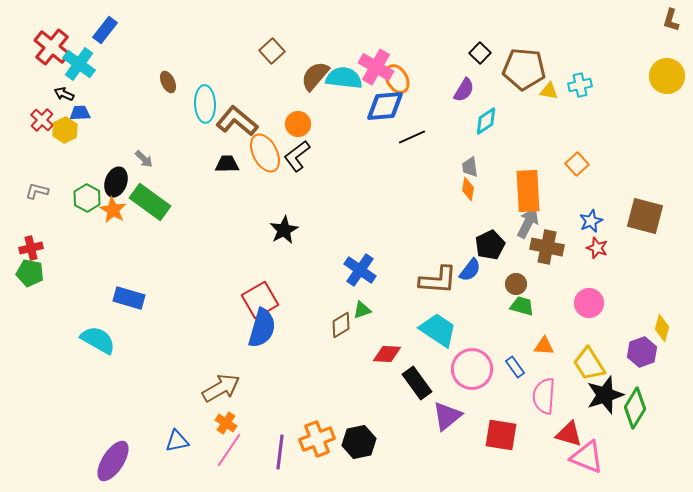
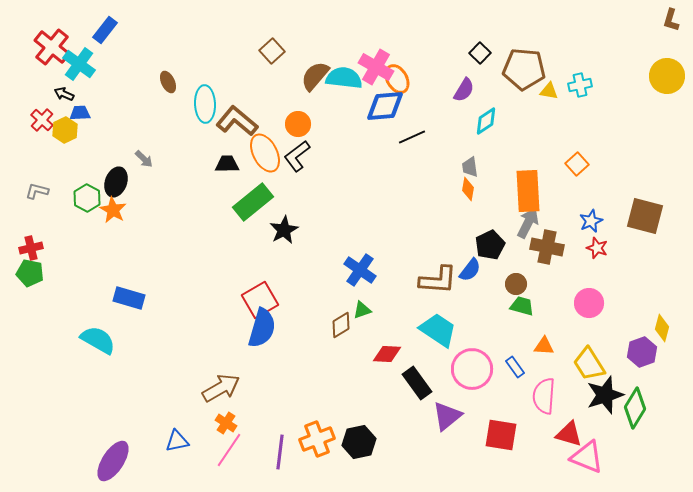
green rectangle at (150, 202): moved 103 px right; rotated 75 degrees counterclockwise
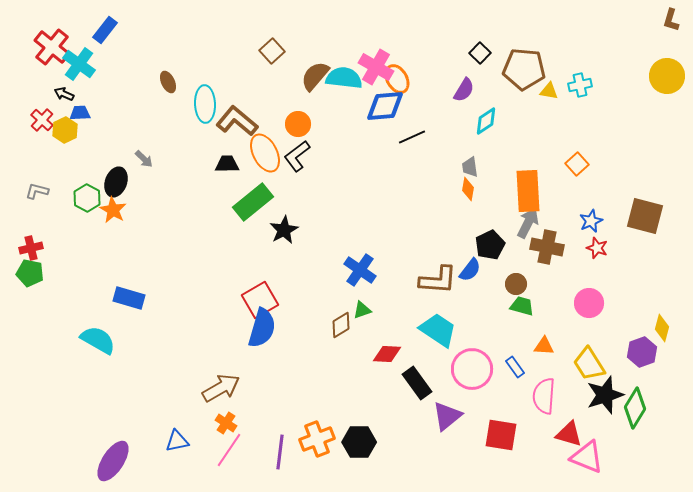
black hexagon at (359, 442): rotated 12 degrees clockwise
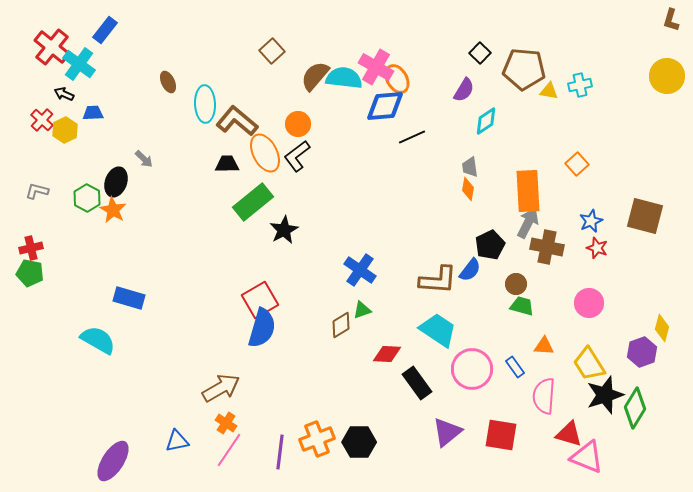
blue trapezoid at (80, 113): moved 13 px right
purple triangle at (447, 416): moved 16 px down
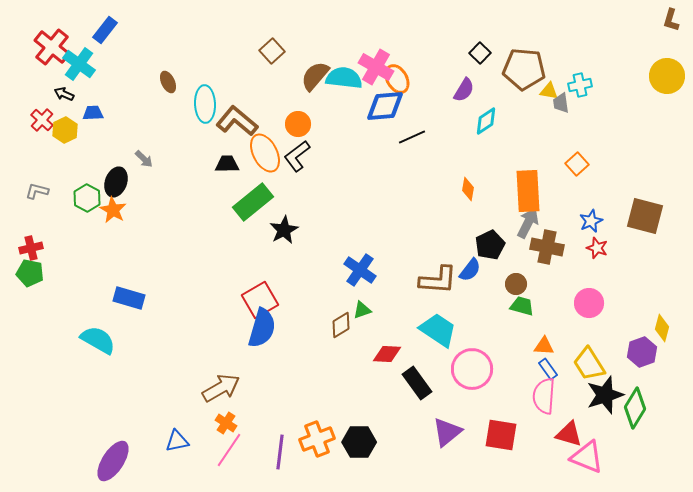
gray trapezoid at (470, 167): moved 91 px right, 64 px up
blue rectangle at (515, 367): moved 33 px right, 2 px down
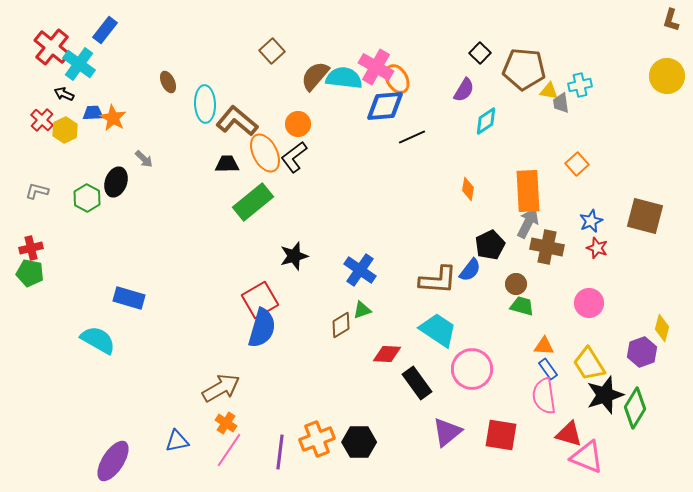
black L-shape at (297, 156): moved 3 px left, 1 px down
orange star at (113, 210): moved 92 px up
black star at (284, 230): moved 10 px right, 26 px down; rotated 12 degrees clockwise
pink semicircle at (544, 396): rotated 12 degrees counterclockwise
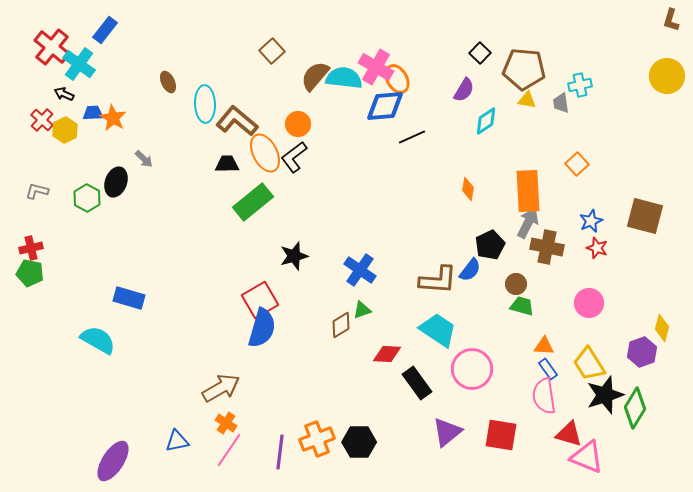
yellow triangle at (549, 91): moved 22 px left, 9 px down
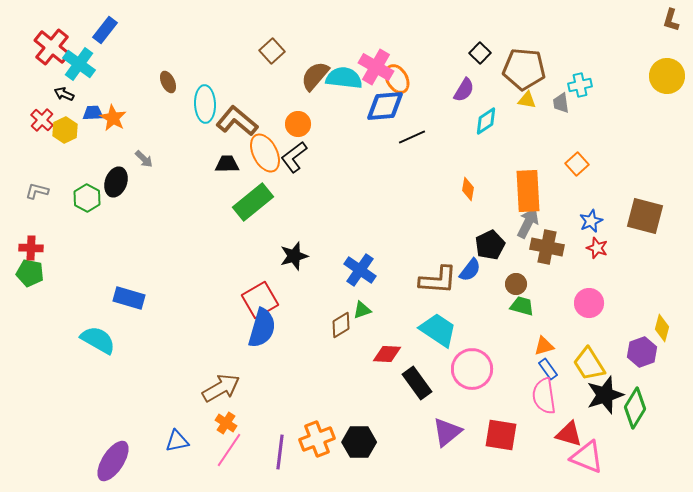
red cross at (31, 248): rotated 15 degrees clockwise
orange triangle at (544, 346): rotated 20 degrees counterclockwise
